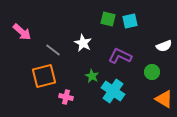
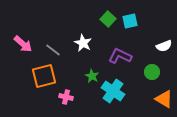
green square: rotated 28 degrees clockwise
pink arrow: moved 1 px right, 12 px down
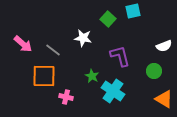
cyan square: moved 3 px right, 10 px up
white star: moved 5 px up; rotated 18 degrees counterclockwise
purple L-shape: rotated 50 degrees clockwise
green circle: moved 2 px right, 1 px up
orange square: rotated 15 degrees clockwise
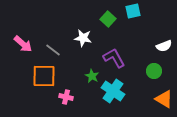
purple L-shape: moved 6 px left, 2 px down; rotated 15 degrees counterclockwise
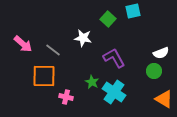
white semicircle: moved 3 px left, 7 px down
green star: moved 6 px down
cyan cross: moved 1 px right, 1 px down
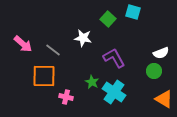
cyan square: moved 1 px down; rotated 28 degrees clockwise
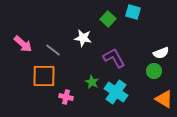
cyan cross: moved 2 px right
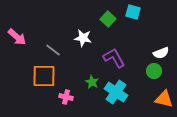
pink arrow: moved 6 px left, 7 px up
orange triangle: rotated 18 degrees counterclockwise
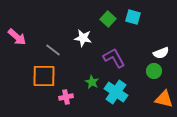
cyan square: moved 5 px down
pink cross: rotated 24 degrees counterclockwise
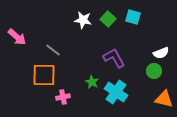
white star: moved 18 px up
orange square: moved 1 px up
pink cross: moved 3 px left
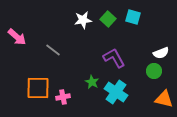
white star: rotated 18 degrees counterclockwise
orange square: moved 6 px left, 13 px down
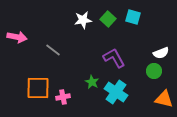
pink arrow: rotated 30 degrees counterclockwise
